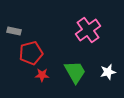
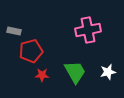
pink cross: rotated 25 degrees clockwise
red pentagon: moved 2 px up
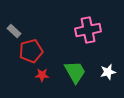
gray rectangle: rotated 32 degrees clockwise
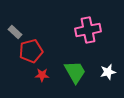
gray rectangle: moved 1 px right, 1 px down
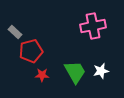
pink cross: moved 5 px right, 4 px up
white star: moved 7 px left, 1 px up
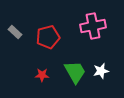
red pentagon: moved 17 px right, 14 px up
